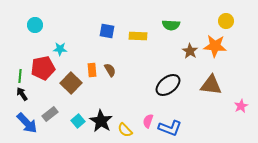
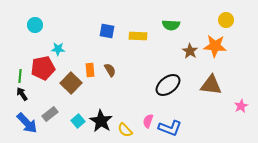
yellow circle: moved 1 px up
cyan star: moved 2 px left
orange rectangle: moved 2 px left
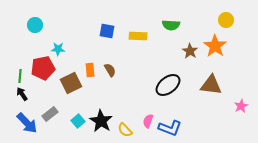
orange star: rotated 30 degrees clockwise
brown square: rotated 20 degrees clockwise
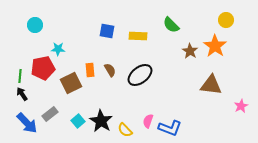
green semicircle: rotated 42 degrees clockwise
black ellipse: moved 28 px left, 10 px up
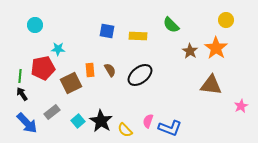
orange star: moved 1 px right, 2 px down
gray rectangle: moved 2 px right, 2 px up
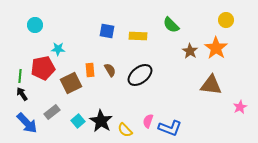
pink star: moved 1 px left, 1 px down
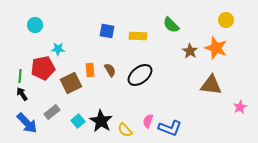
orange star: rotated 15 degrees counterclockwise
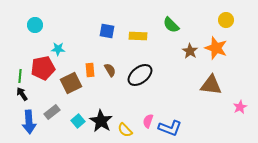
blue arrow: moved 2 px right, 1 px up; rotated 40 degrees clockwise
